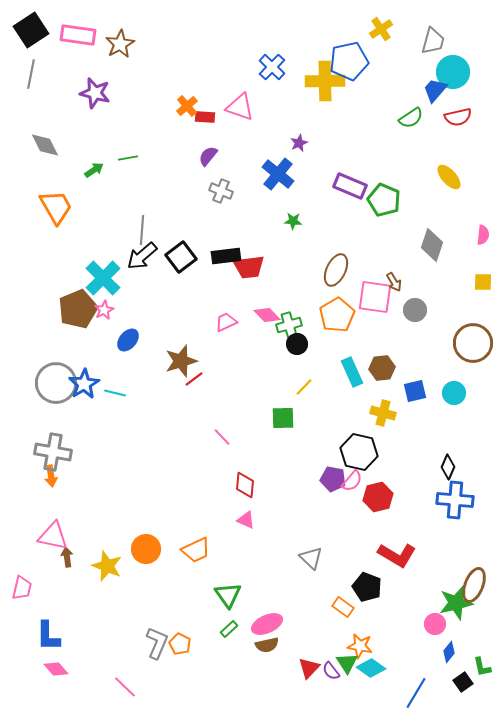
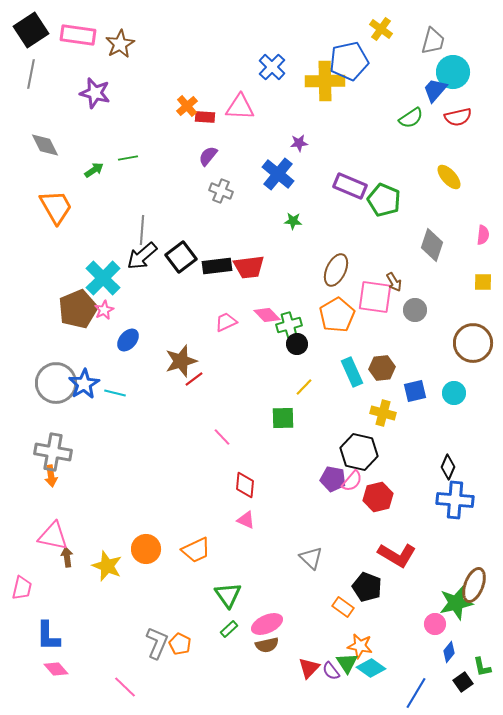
yellow cross at (381, 29): rotated 20 degrees counterclockwise
pink triangle at (240, 107): rotated 16 degrees counterclockwise
purple star at (299, 143): rotated 18 degrees clockwise
black rectangle at (226, 256): moved 9 px left, 10 px down
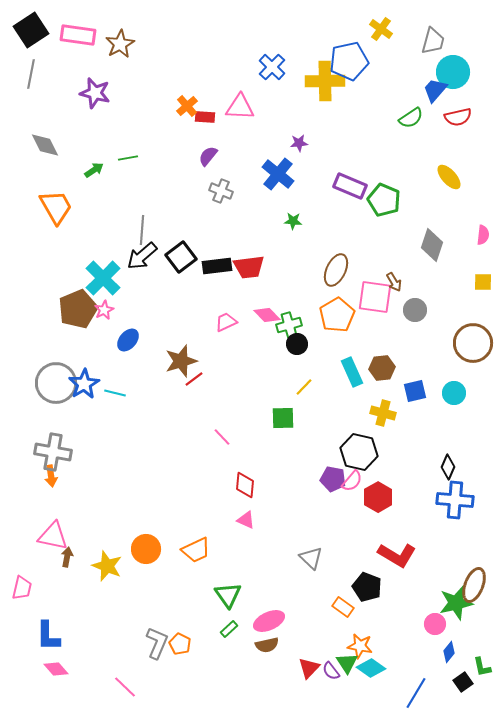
red hexagon at (378, 497): rotated 16 degrees counterclockwise
brown arrow at (67, 557): rotated 18 degrees clockwise
pink ellipse at (267, 624): moved 2 px right, 3 px up
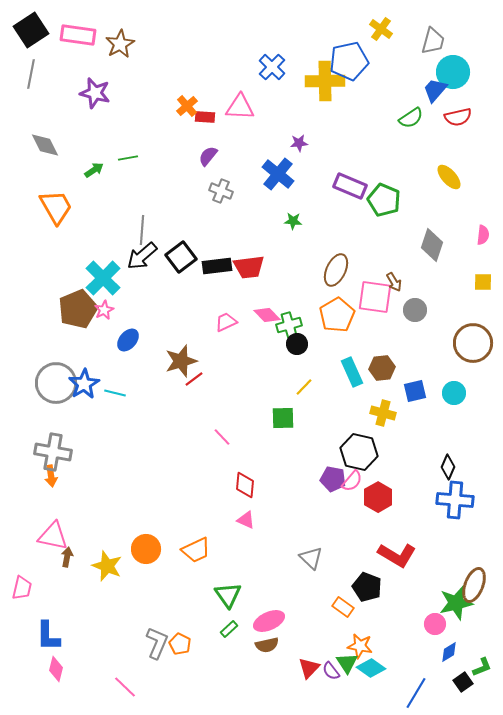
blue diamond at (449, 652): rotated 20 degrees clockwise
green L-shape at (482, 667): rotated 100 degrees counterclockwise
pink diamond at (56, 669): rotated 55 degrees clockwise
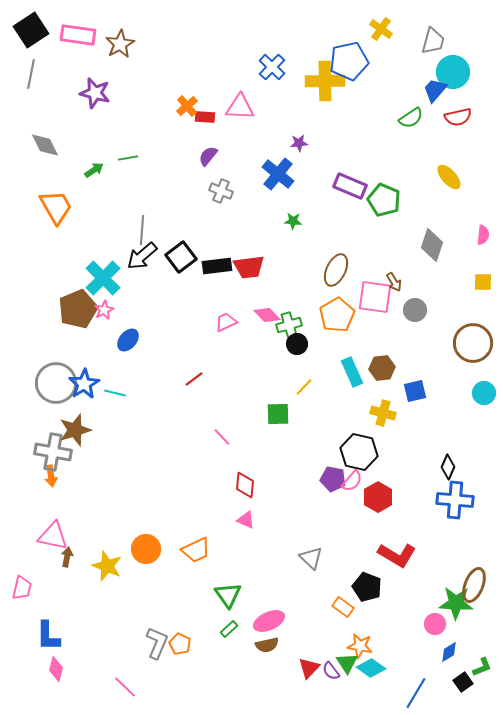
brown star at (181, 361): moved 106 px left, 69 px down
cyan circle at (454, 393): moved 30 px right
green square at (283, 418): moved 5 px left, 4 px up
green star at (456, 603): rotated 16 degrees clockwise
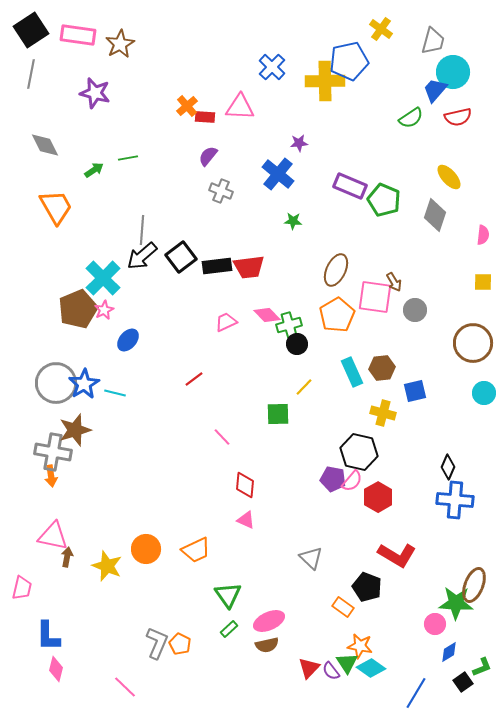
gray diamond at (432, 245): moved 3 px right, 30 px up
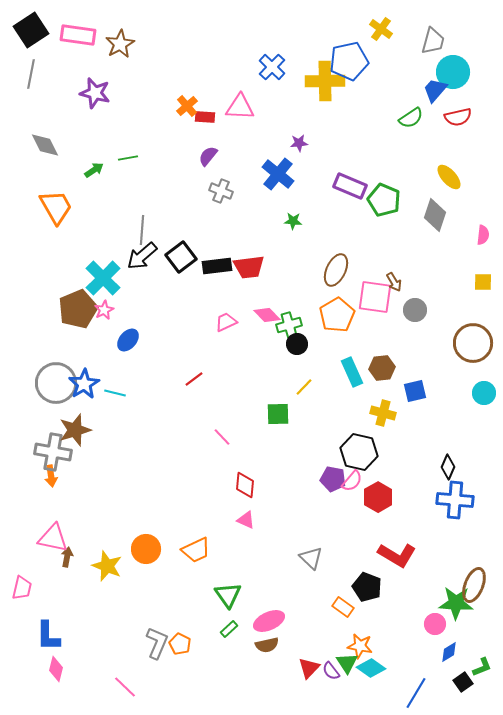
pink triangle at (53, 536): moved 2 px down
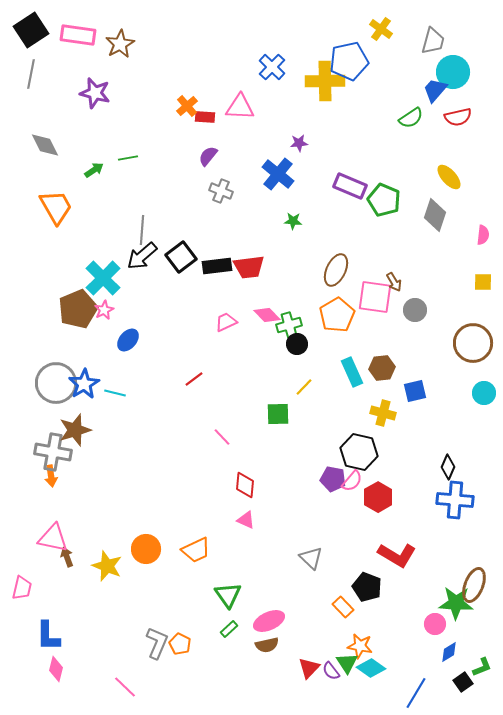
brown arrow at (67, 557): rotated 30 degrees counterclockwise
orange rectangle at (343, 607): rotated 10 degrees clockwise
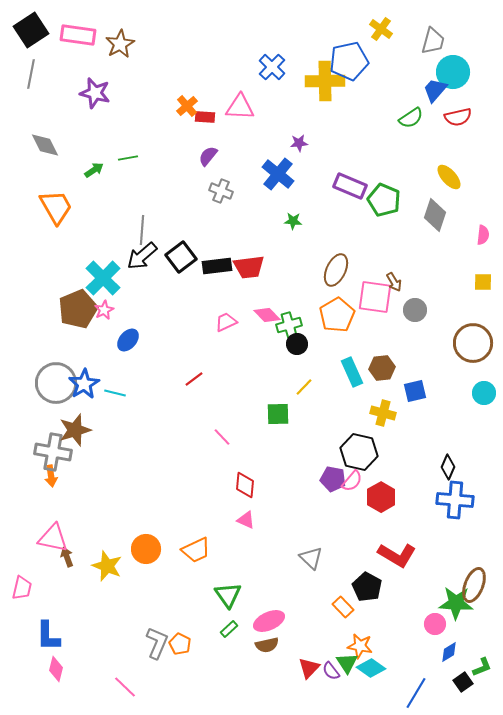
red hexagon at (378, 497): moved 3 px right
black pentagon at (367, 587): rotated 8 degrees clockwise
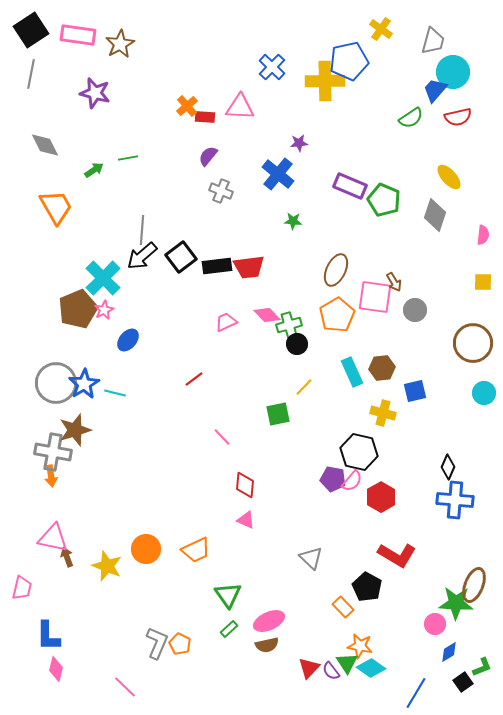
green square at (278, 414): rotated 10 degrees counterclockwise
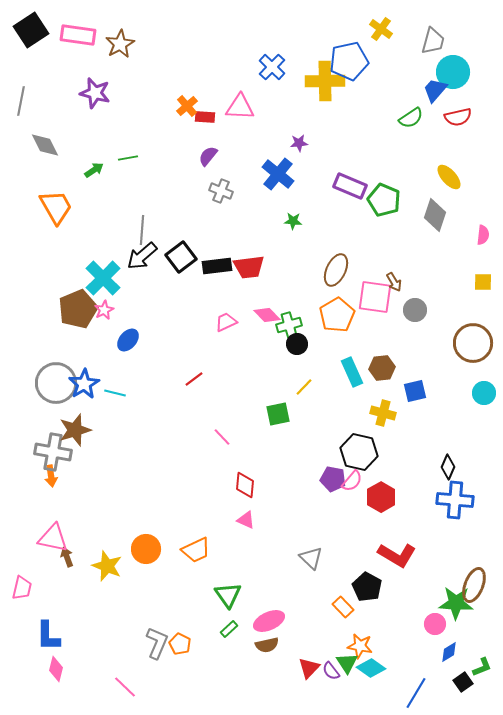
gray line at (31, 74): moved 10 px left, 27 px down
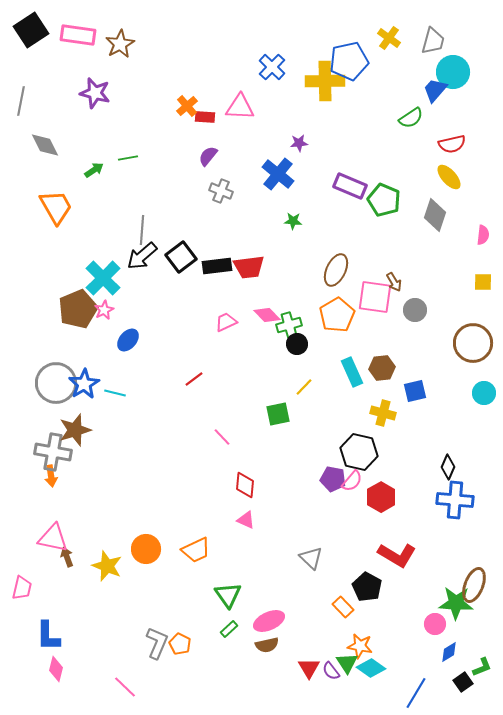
yellow cross at (381, 29): moved 8 px right, 9 px down
red semicircle at (458, 117): moved 6 px left, 27 px down
red triangle at (309, 668): rotated 15 degrees counterclockwise
